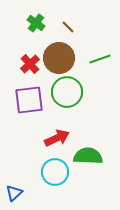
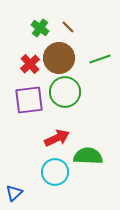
green cross: moved 4 px right, 5 px down
green circle: moved 2 px left
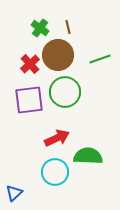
brown line: rotated 32 degrees clockwise
brown circle: moved 1 px left, 3 px up
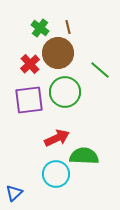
brown circle: moved 2 px up
green line: moved 11 px down; rotated 60 degrees clockwise
green semicircle: moved 4 px left
cyan circle: moved 1 px right, 2 px down
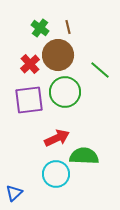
brown circle: moved 2 px down
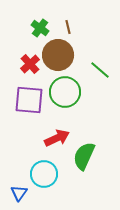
purple square: rotated 12 degrees clockwise
green semicircle: rotated 68 degrees counterclockwise
cyan circle: moved 12 px left
blue triangle: moved 5 px right; rotated 12 degrees counterclockwise
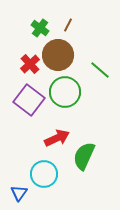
brown line: moved 2 px up; rotated 40 degrees clockwise
purple square: rotated 32 degrees clockwise
